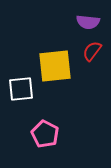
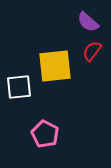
purple semicircle: rotated 35 degrees clockwise
white square: moved 2 px left, 2 px up
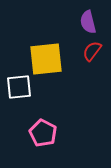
purple semicircle: rotated 35 degrees clockwise
yellow square: moved 9 px left, 7 px up
pink pentagon: moved 2 px left, 1 px up
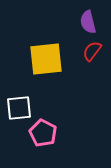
white square: moved 21 px down
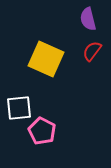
purple semicircle: moved 3 px up
yellow square: rotated 30 degrees clockwise
pink pentagon: moved 1 px left, 2 px up
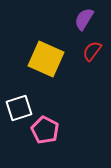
purple semicircle: moved 4 px left; rotated 45 degrees clockwise
white square: rotated 12 degrees counterclockwise
pink pentagon: moved 3 px right, 1 px up
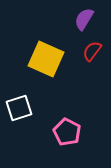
pink pentagon: moved 22 px right, 2 px down
